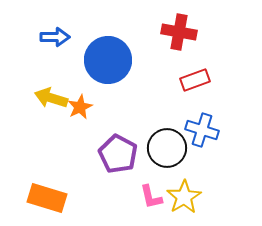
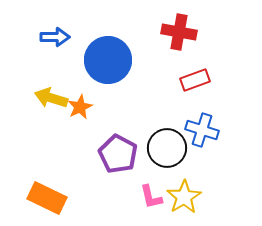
orange rectangle: rotated 9 degrees clockwise
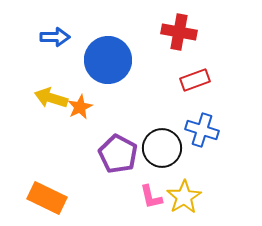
black circle: moved 5 px left
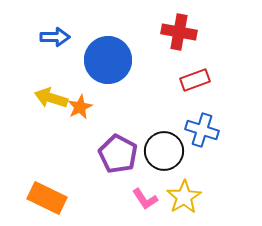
black circle: moved 2 px right, 3 px down
pink L-shape: moved 6 px left, 2 px down; rotated 20 degrees counterclockwise
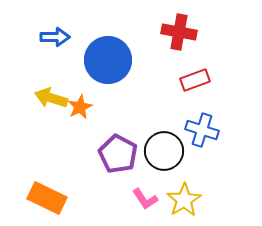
yellow star: moved 3 px down
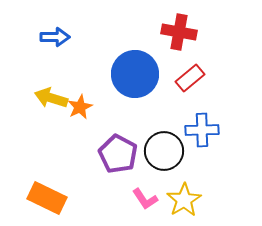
blue circle: moved 27 px right, 14 px down
red rectangle: moved 5 px left, 2 px up; rotated 20 degrees counterclockwise
blue cross: rotated 20 degrees counterclockwise
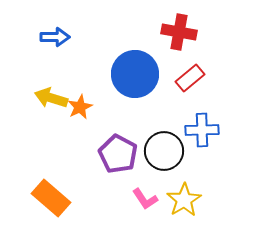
orange rectangle: moved 4 px right; rotated 15 degrees clockwise
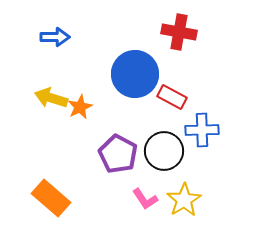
red rectangle: moved 18 px left, 19 px down; rotated 68 degrees clockwise
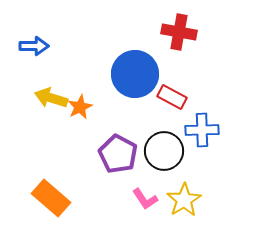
blue arrow: moved 21 px left, 9 px down
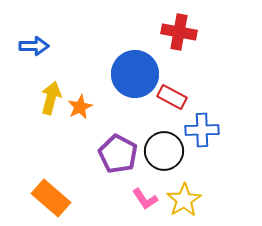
yellow arrow: rotated 88 degrees clockwise
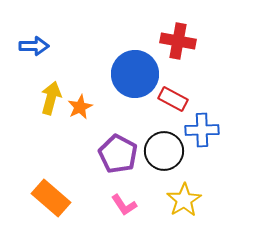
red cross: moved 1 px left, 9 px down
red rectangle: moved 1 px right, 2 px down
pink L-shape: moved 21 px left, 6 px down
